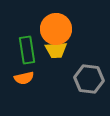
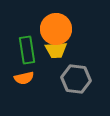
gray hexagon: moved 13 px left
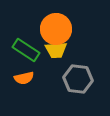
green rectangle: moved 1 px left; rotated 48 degrees counterclockwise
gray hexagon: moved 2 px right
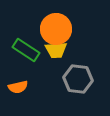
orange semicircle: moved 6 px left, 9 px down
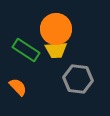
orange semicircle: rotated 120 degrees counterclockwise
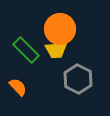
orange circle: moved 4 px right
green rectangle: rotated 12 degrees clockwise
gray hexagon: rotated 20 degrees clockwise
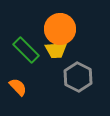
gray hexagon: moved 2 px up
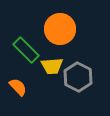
yellow trapezoid: moved 4 px left, 16 px down
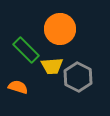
orange semicircle: rotated 30 degrees counterclockwise
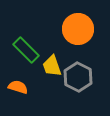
orange circle: moved 18 px right
yellow trapezoid: rotated 75 degrees clockwise
